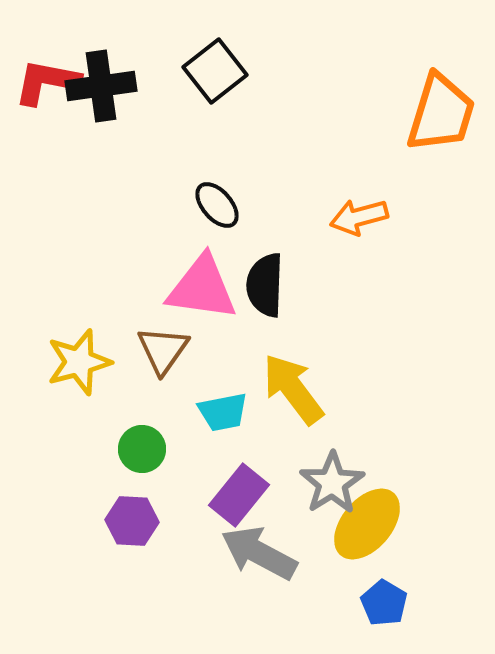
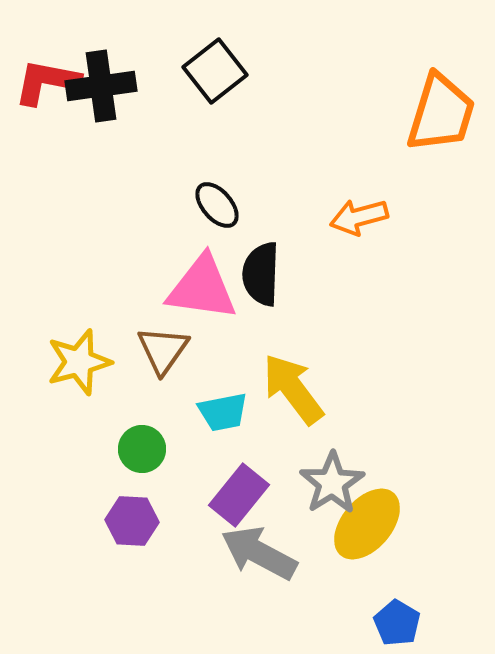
black semicircle: moved 4 px left, 11 px up
blue pentagon: moved 13 px right, 20 px down
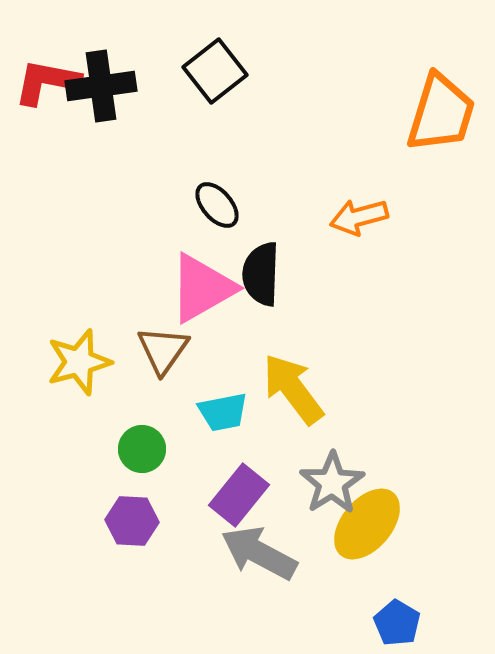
pink triangle: rotated 38 degrees counterclockwise
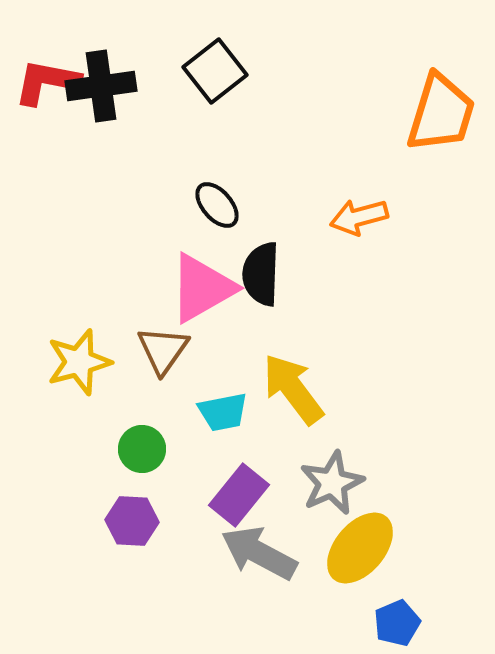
gray star: rotated 8 degrees clockwise
yellow ellipse: moved 7 px left, 24 px down
blue pentagon: rotated 18 degrees clockwise
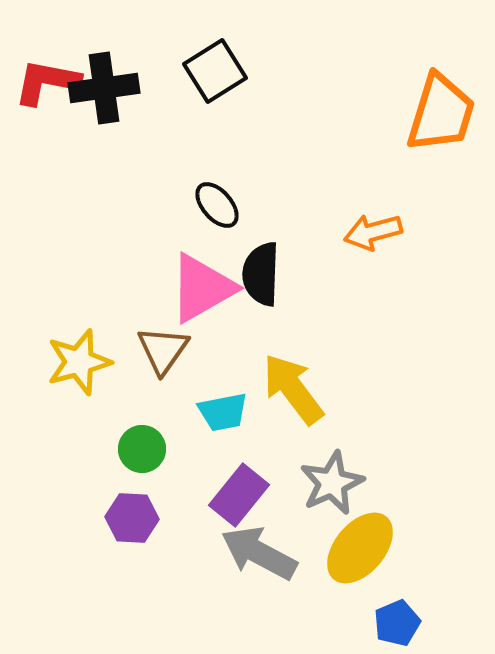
black square: rotated 6 degrees clockwise
black cross: moved 3 px right, 2 px down
orange arrow: moved 14 px right, 15 px down
purple hexagon: moved 3 px up
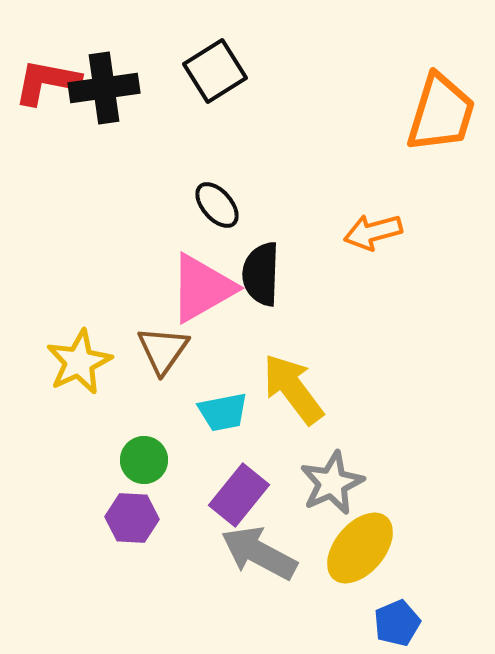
yellow star: rotated 10 degrees counterclockwise
green circle: moved 2 px right, 11 px down
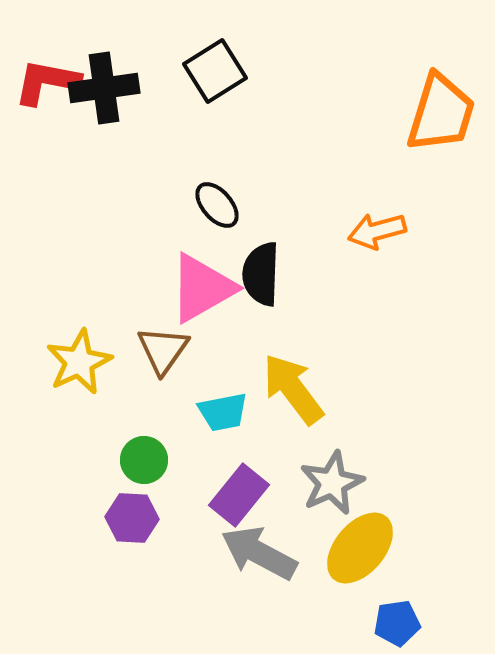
orange arrow: moved 4 px right, 1 px up
blue pentagon: rotated 15 degrees clockwise
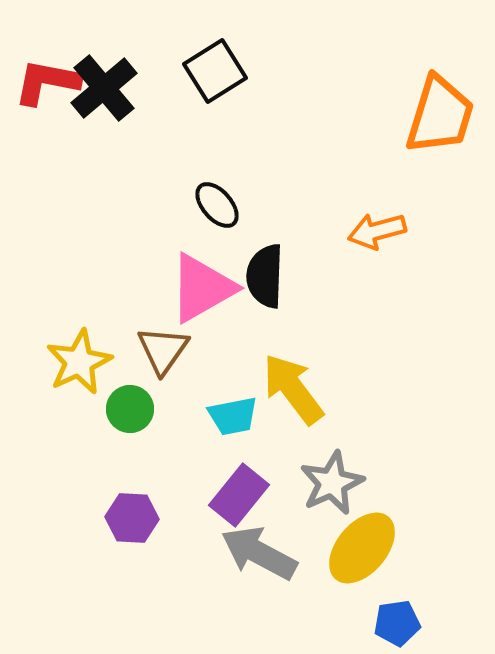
black cross: rotated 32 degrees counterclockwise
orange trapezoid: moved 1 px left, 2 px down
black semicircle: moved 4 px right, 2 px down
cyan trapezoid: moved 10 px right, 4 px down
green circle: moved 14 px left, 51 px up
yellow ellipse: moved 2 px right
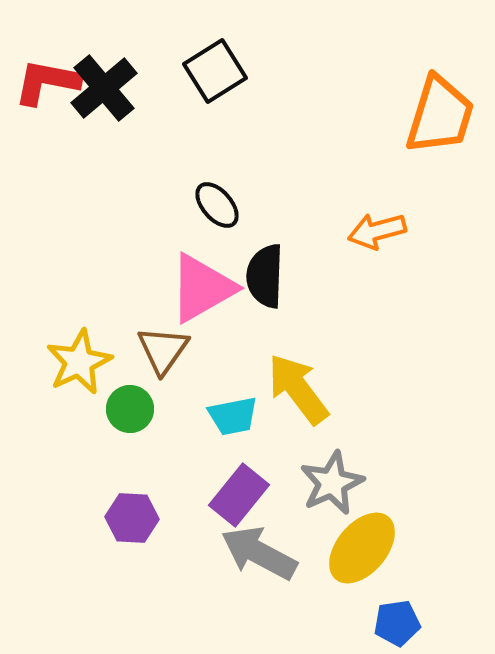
yellow arrow: moved 5 px right
